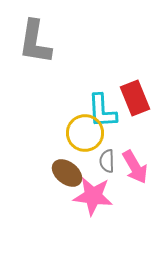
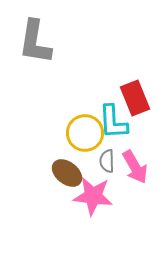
cyan L-shape: moved 11 px right, 11 px down
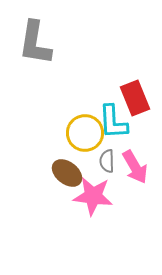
gray L-shape: moved 1 px down
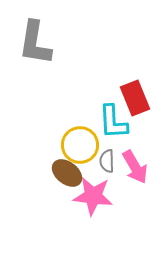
yellow circle: moved 5 px left, 12 px down
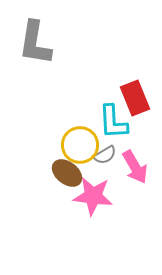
gray semicircle: moved 2 px left, 6 px up; rotated 120 degrees counterclockwise
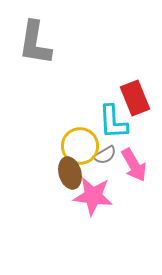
yellow circle: moved 1 px down
pink arrow: moved 1 px left, 2 px up
brown ellipse: moved 3 px right; rotated 36 degrees clockwise
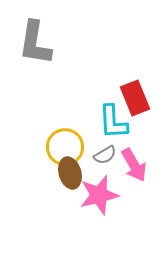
yellow circle: moved 15 px left, 1 px down
pink star: moved 6 px right, 1 px up; rotated 21 degrees counterclockwise
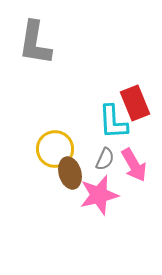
red rectangle: moved 5 px down
yellow circle: moved 10 px left, 2 px down
gray semicircle: moved 4 px down; rotated 35 degrees counterclockwise
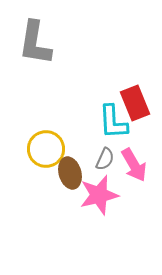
yellow circle: moved 9 px left
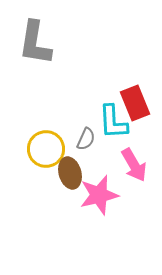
gray semicircle: moved 19 px left, 20 px up
